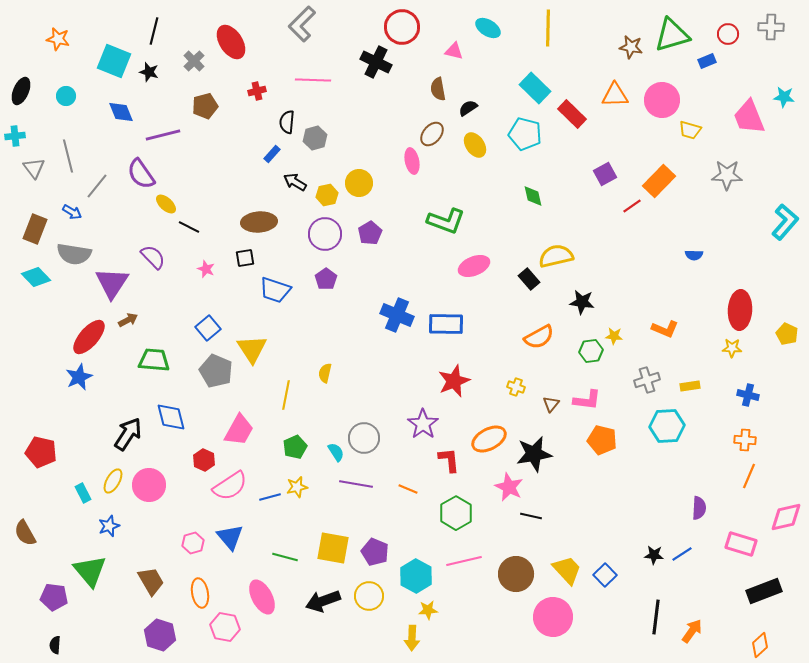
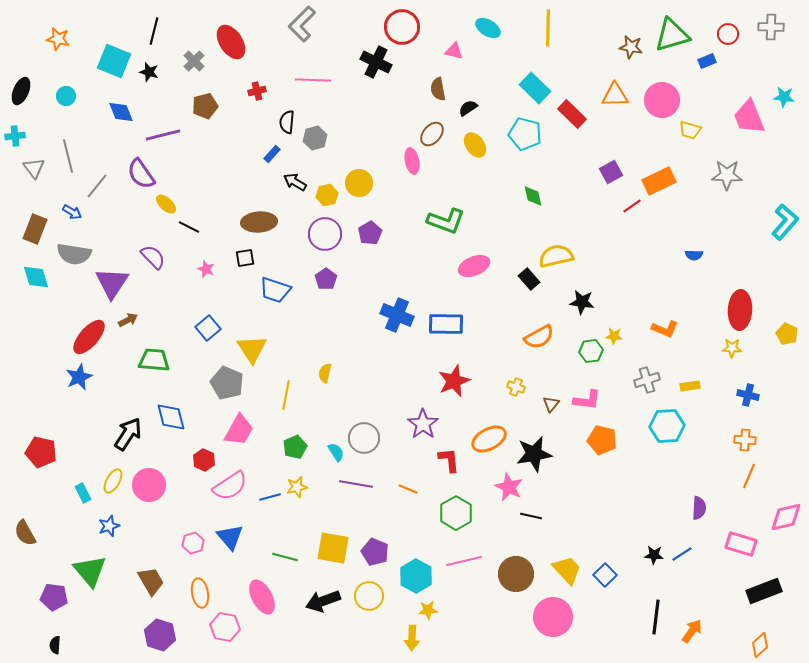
purple square at (605, 174): moved 6 px right, 2 px up
orange rectangle at (659, 181): rotated 20 degrees clockwise
cyan diamond at (36, 277): rotated 28 degrees clockwise
gray pentagon at (216, 371): moved 11 px right, 12 px down
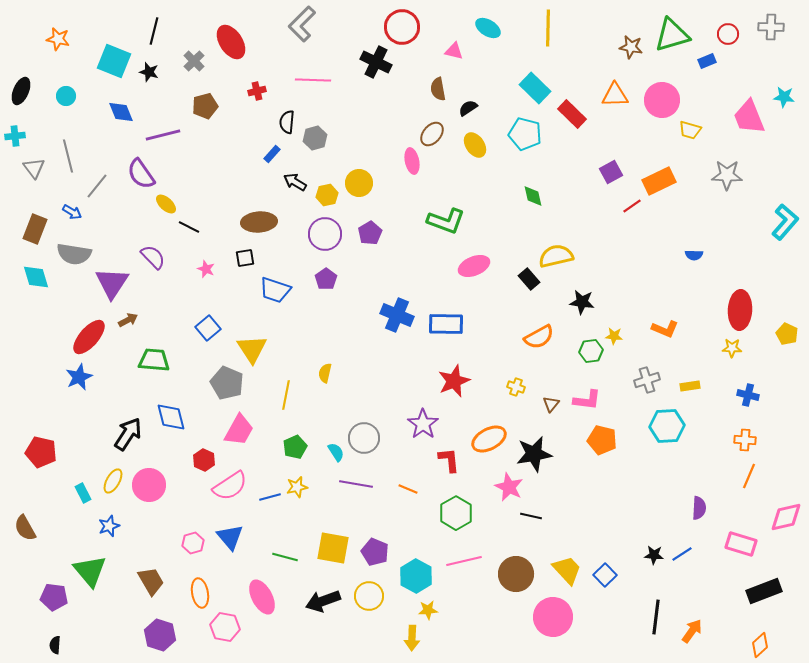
brown semicircle at (25, 533): moved 5 px up
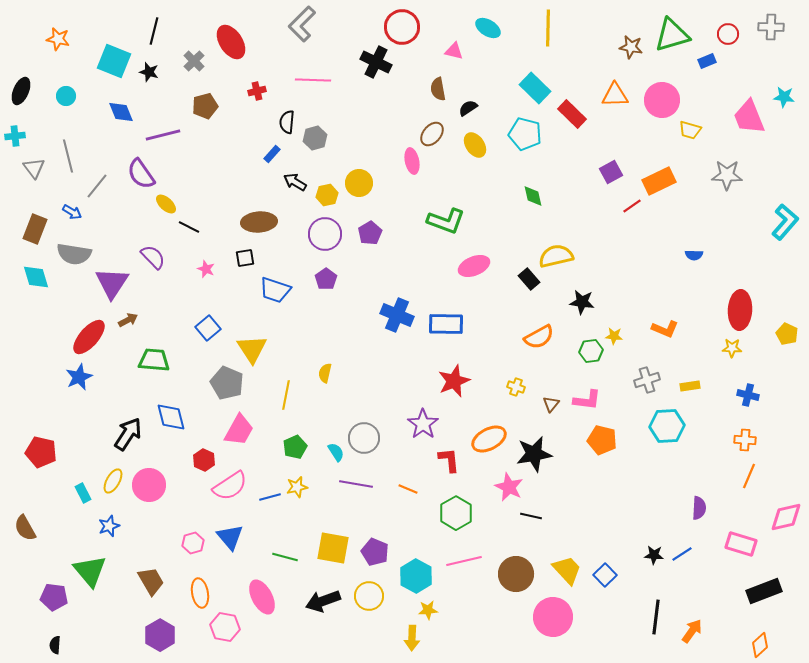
purple hexagon at (160, 635): rotated 12 degrees clockwise
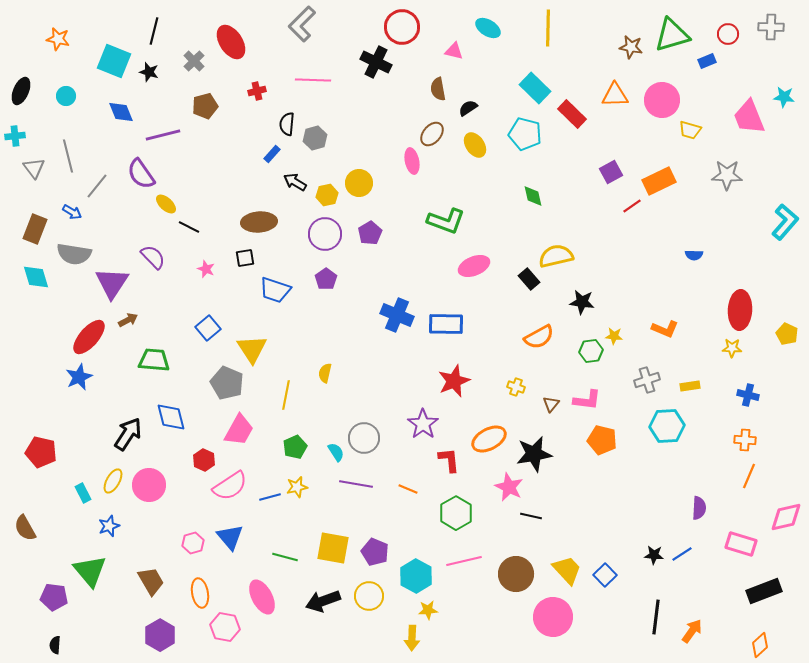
black semicircle at (287, 122): moved 2 px down
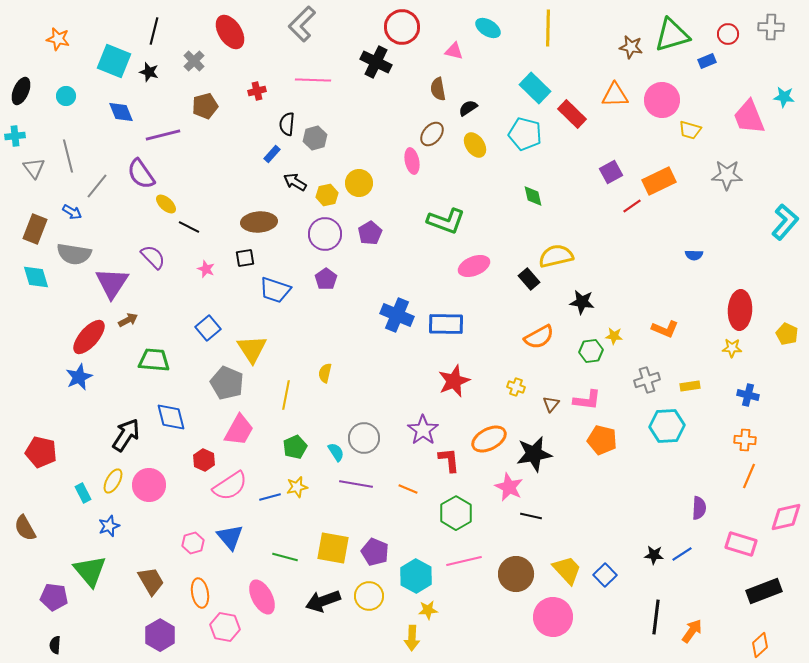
red ellipse at (231, 42): moved 1 px left, 10 px up
purple star at (423, 424): moved 6 px down
black arrow at (128, 434): moved 2 px left, 1 px down
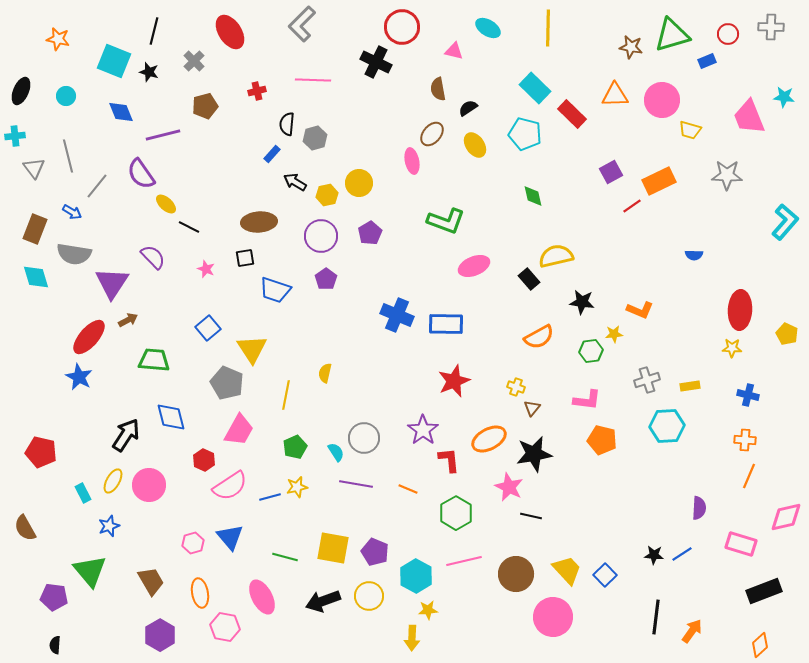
purple circle at (325, 234): moved 4 px left, 2 px down
orange L-shape at (665, 329): moved 25 px left, 19 px up
yellow star at (614, 336): moved 2 px up; rotated 12 degrees counterclockwise
blue star at (79, 377): rotated 20 degrees counterclockwise
brown triangle at (551, 404): moved 19 px left, 4 px down
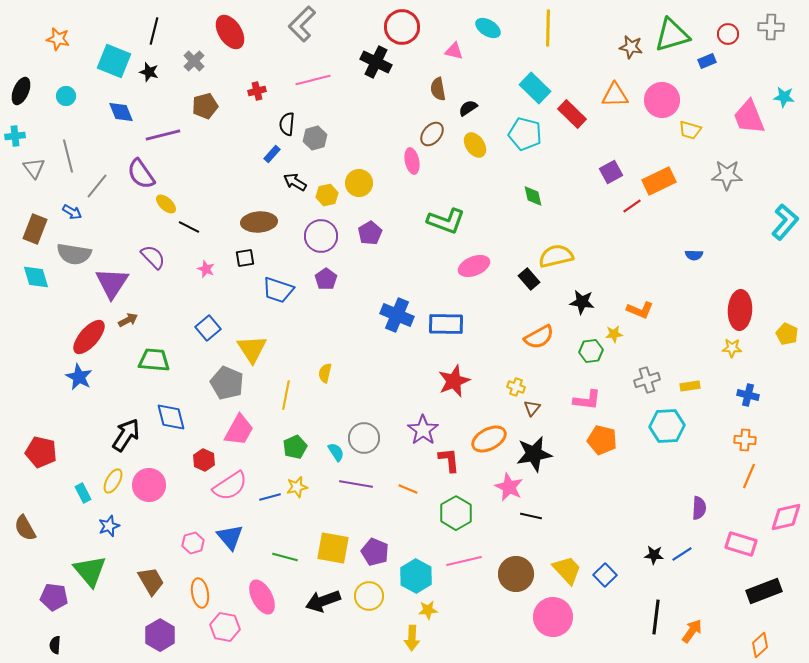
pink line at (313, 80): rotated 16 degrees counterclockwise
blue trapezoid at (275, 290): moved 3 px right
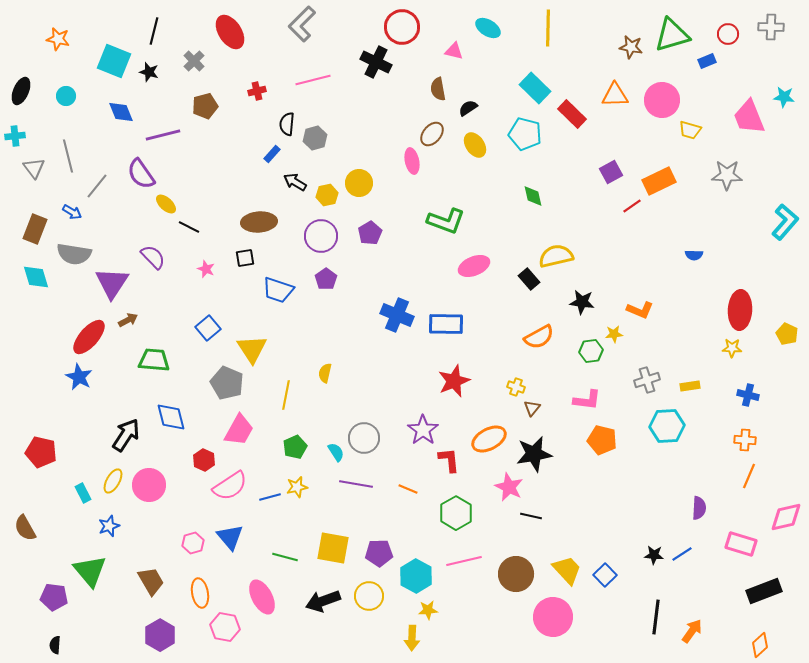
purple pentagon at (375, 552): moved 4 px right, 1 px down; rotated 24 degrees counterclockwise
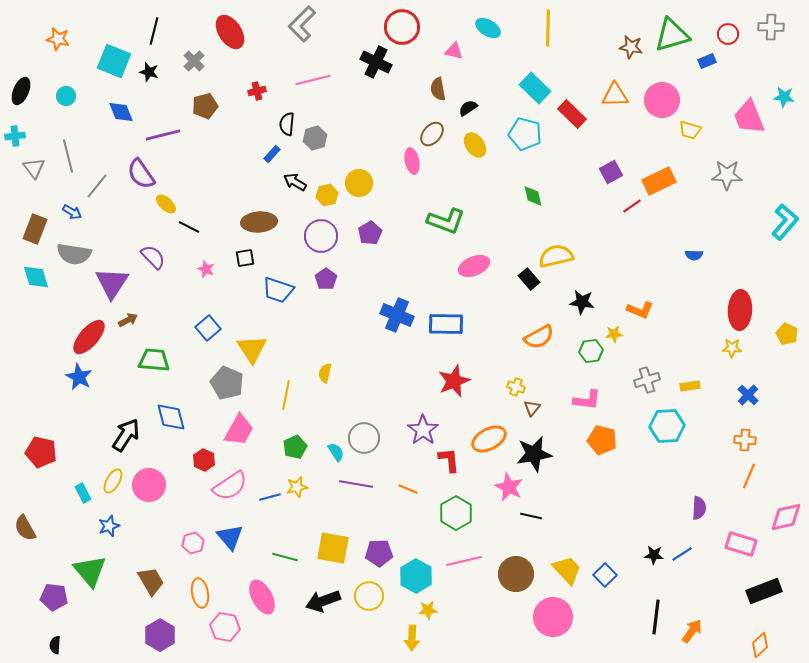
blue cross at (748, 395): rotated 30 degrees clockwise
